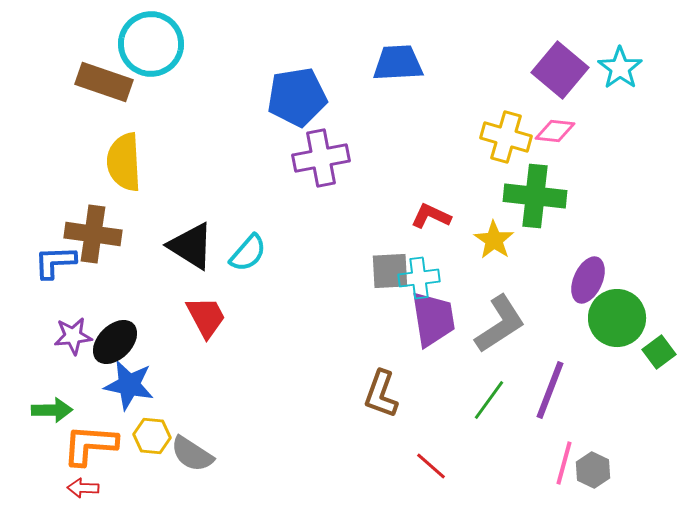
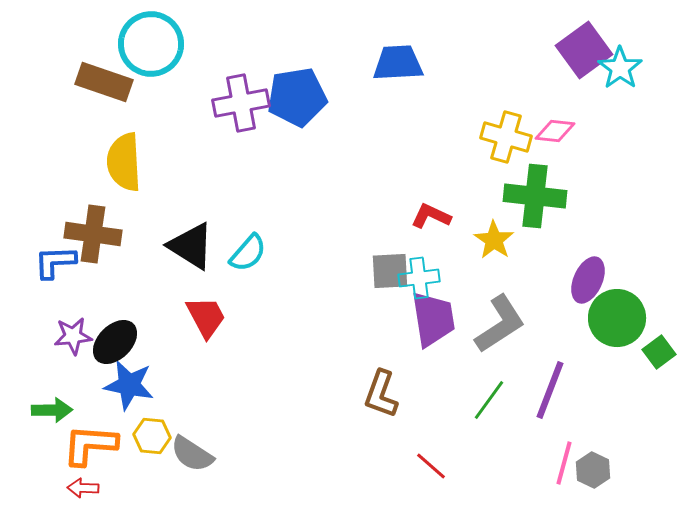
purple square: moved 24 px right, 20 px up; rotated 14 degrees clockwise
purple cross: moved 80 px left, 55 px up
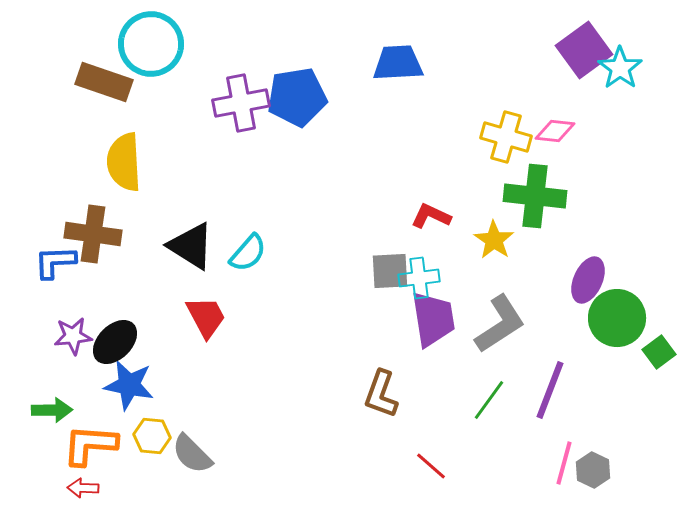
gray semicircle: rotated 12 degrees clockwise
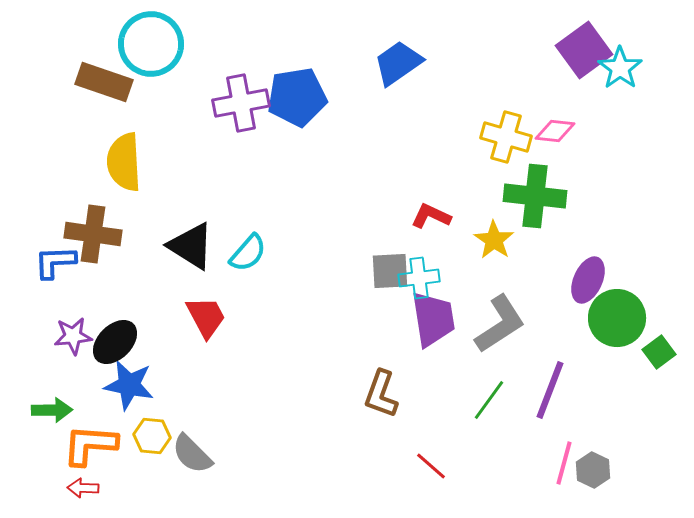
blue trapezoid: rotated 32 degrees counterclockwise
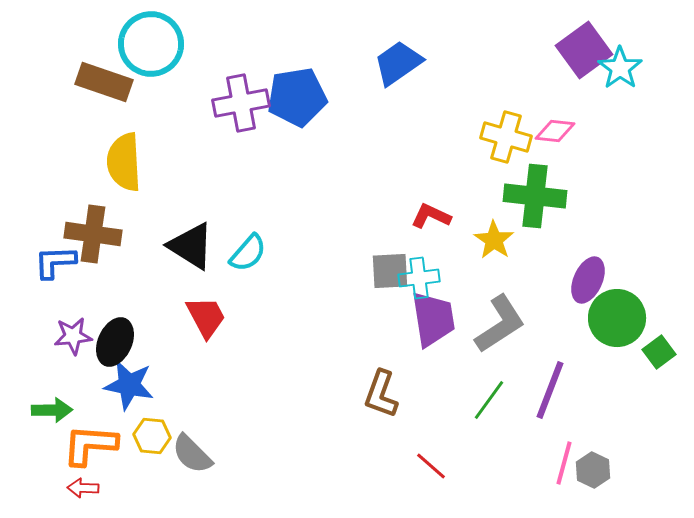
black ellipse: rotated 21 degrees counterclockwise
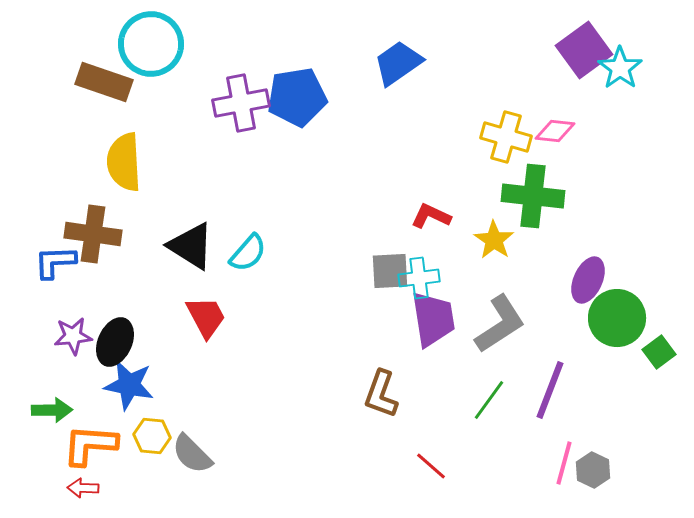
green cross: moved 2 px left
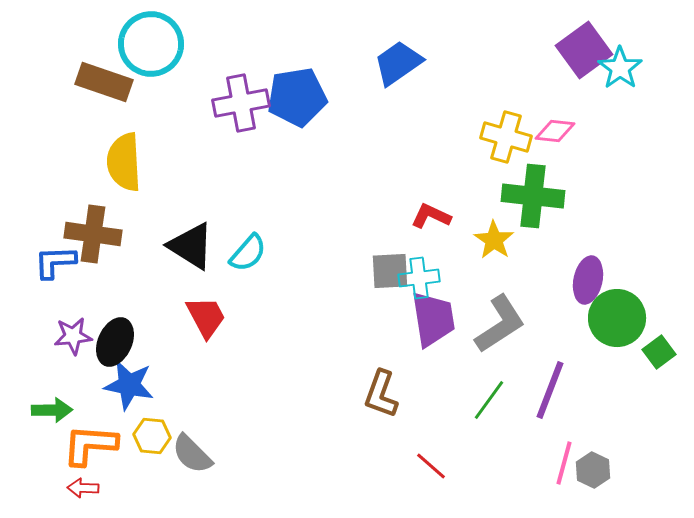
purple ellipse: rotated 12 degrees counterclockwise
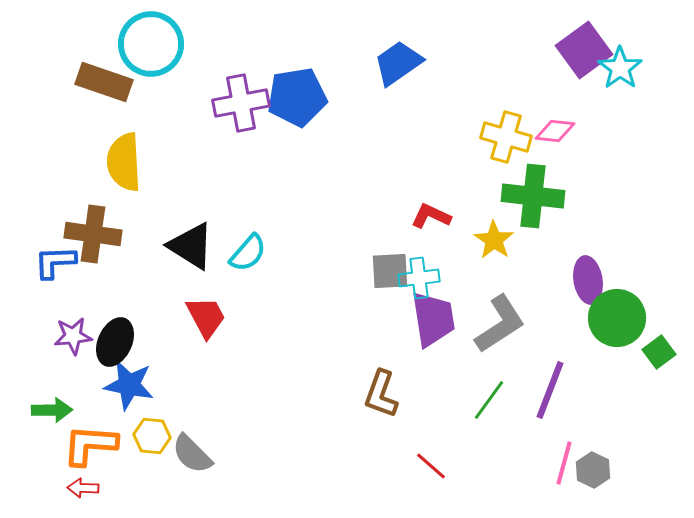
purple ellipse: rotated 21 degrees counterclockwise
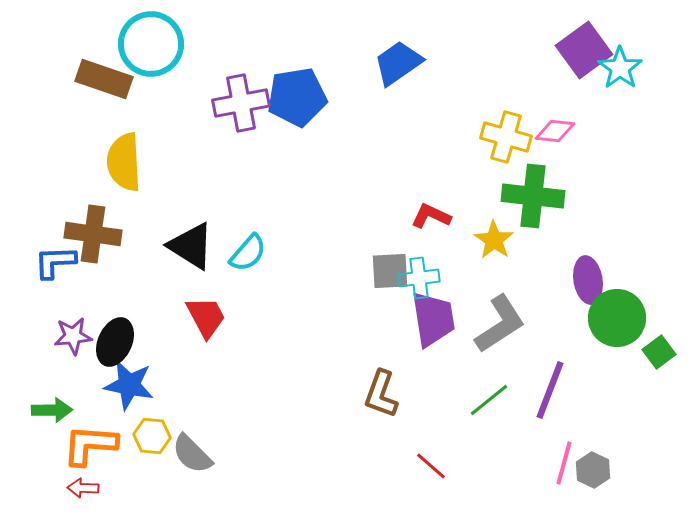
brown rectangle: moved 3 px up
green line: rotated 15 degrees clockwise
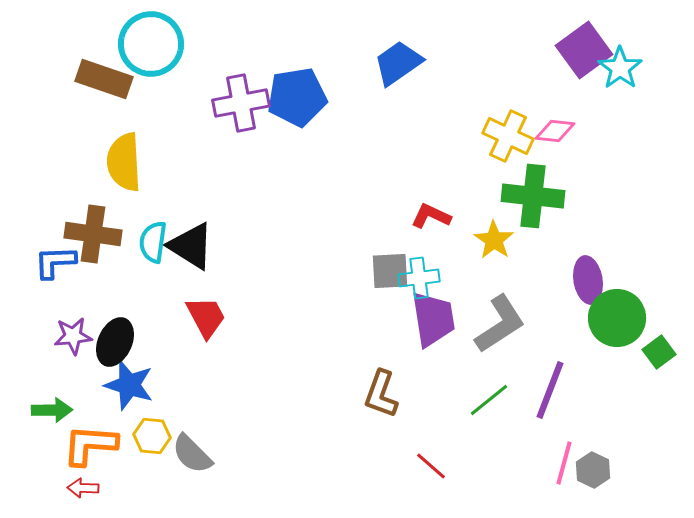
yellow cross: moved 2 px right, 1 px up; rotated 9 degrees clockwise
cyan semicircle: moved 95 px left, 11 px up; rotated 147 degrees clockwise
blue star: rotated 6 degrees clockwise
